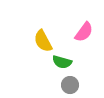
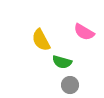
pink semicircle: rotated 85 degrees clockwise
yellow semicircle: moved 2 px left, 1 px up
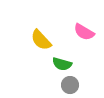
yellow semicircle: rotated 15 degrees counterclockwise
green semicircle: moved 2 px down
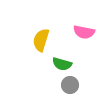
pink semicircle: rotated 20 degrees counterclockwise
yellow semicircle: rotated 60 degrees clockwise
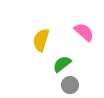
pink semicircle: rotated 150 degrees counterclockwise
green semicircle: rotated 126 degrees clockwise
